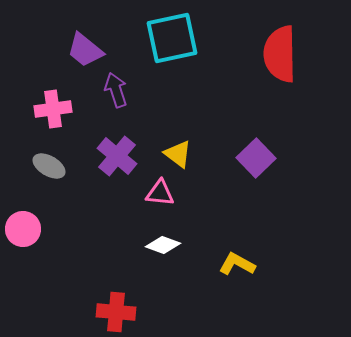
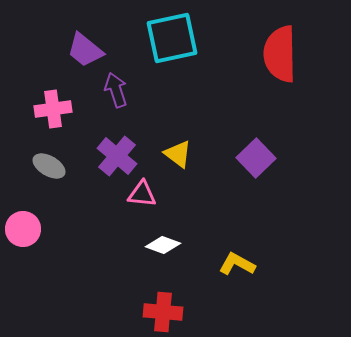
pink triangle: moved 18 px left, 1 px down
red cross: moved 47 px right
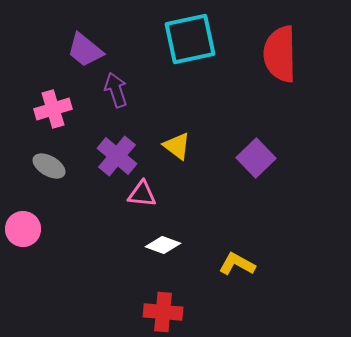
cyan square: moved 18 px right, 1 px down
pink cross: rotated 9 degrees counterclockwise
yellow triangle: moved 1 px left, 8 px up
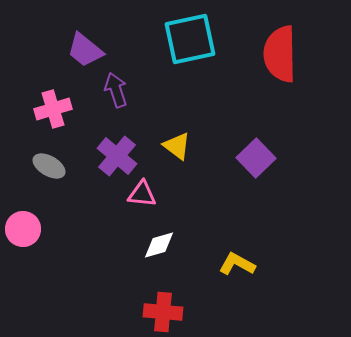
white diamond: moved 4 px left; rotated 36 degrees counterclockwise
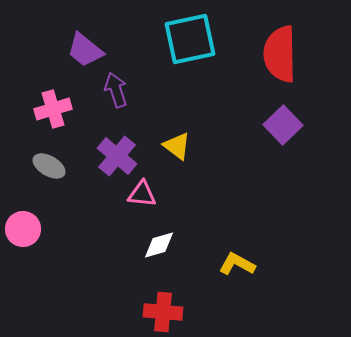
purple square: moved 27 px right, 33 px up
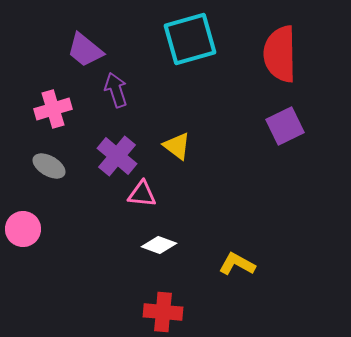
cyan square: rotated 4 degrees counterclockwise
purple square: moved 2 px right, 1 px down; rotated 18 degrees clockwise
white diamond: rotated 36 degrees clockwise
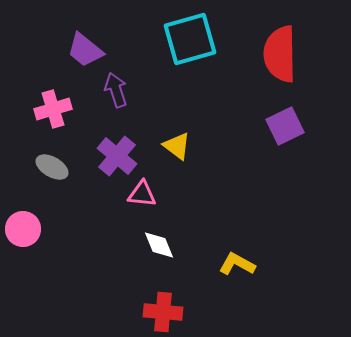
gray ellipse: moved 3 px right, 1 px down
white diamond: rotated 48 degrees clockwise
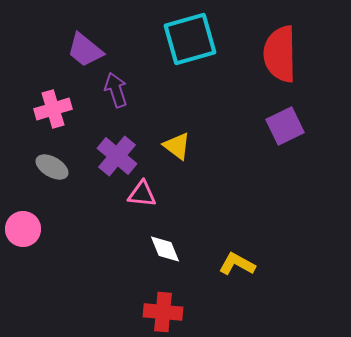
white diamond: moved 6 px right, 4 px down
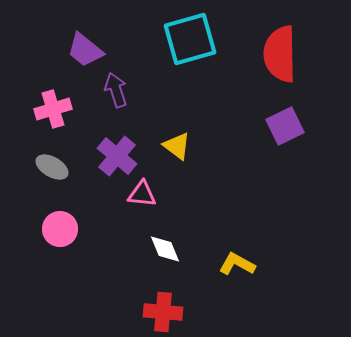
pink circle: moved 37 px right
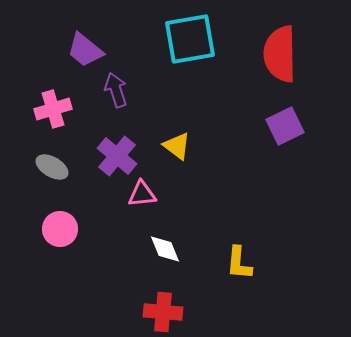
cyan square: rotated 6 degrees clockwise
pink triangle: rotated 12 degrees counterclockwise
yellow L-shape: moved 2 px right, 1 px up; rotated 114 degrees counterclockwise
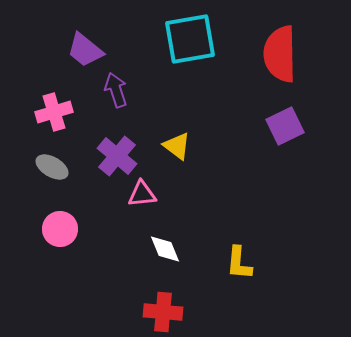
pink cross: moved 1 px right, 3 px down
